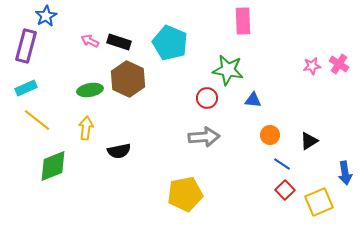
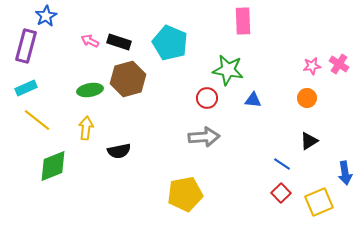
brown hexagon: rotated 20 degrees clockwise
orange circle: moved 37 px right, 37 px up
red square: moved 4 px left, 3 px down
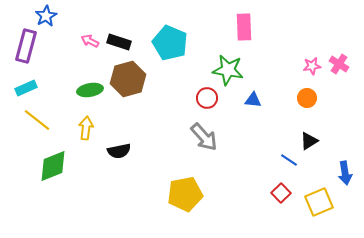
pink rectangle: moved 1 px right, 6 px down
gray arrow: rotated 52 degrees clockwise
blue line: moved 7 px right, 4 px up
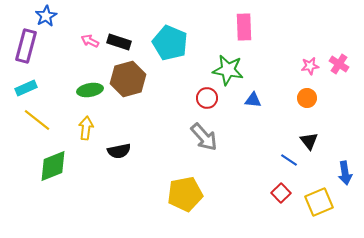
pink star: moved 2 px left
black triangle: rotated 36 degrees counterclockwise
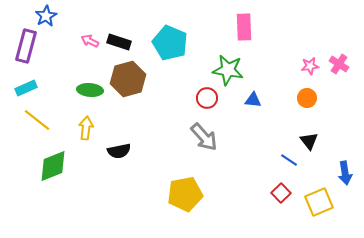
green ellipse: rotated 15 degrees clockwise
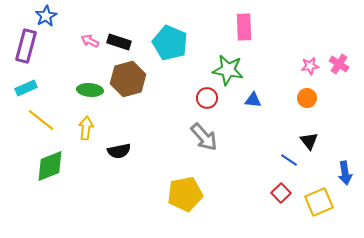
yellow line: moved 4 px right
green diamond: moved 3 px left
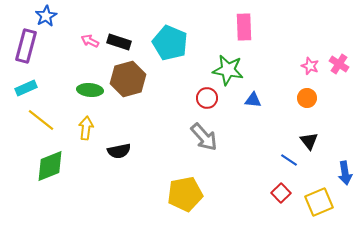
pink star: rotated 30 degrees clockwise
